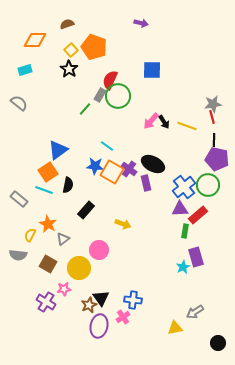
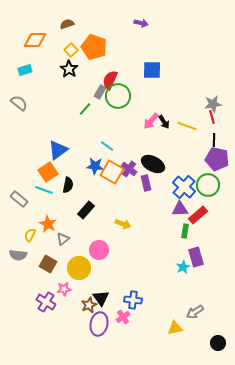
gray rectangle at (100, 95): moved 3 px up
blue cross at (184, 187): rotated 10 degrees counterclockwise
purple ellipse at (99, 326): moved 2 px up
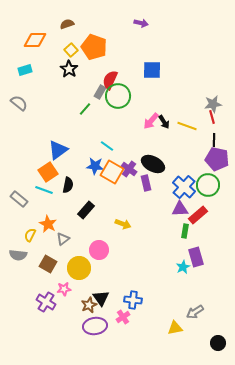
purple ellipse at (99, 324): moved 4 px left, 2 px down; rotated 70 degrees clockwise
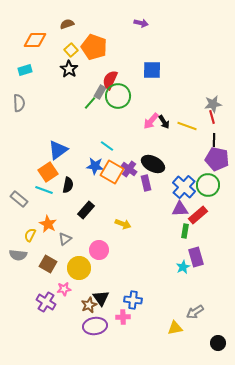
gray semicircle at (19, 103): rotated 48 degrees clockwise
green line at (85, 109): moved 5 px right, 6 px up
gray triangle at (63, 239): moved 2 px right
pink cross at (123, 317): rotated 32 degrees clockwise
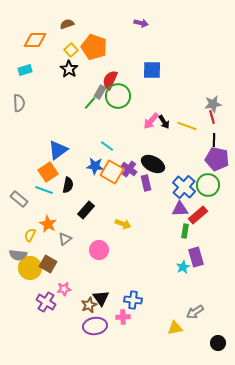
yellow circle at (79, 268): moved 49 px left
